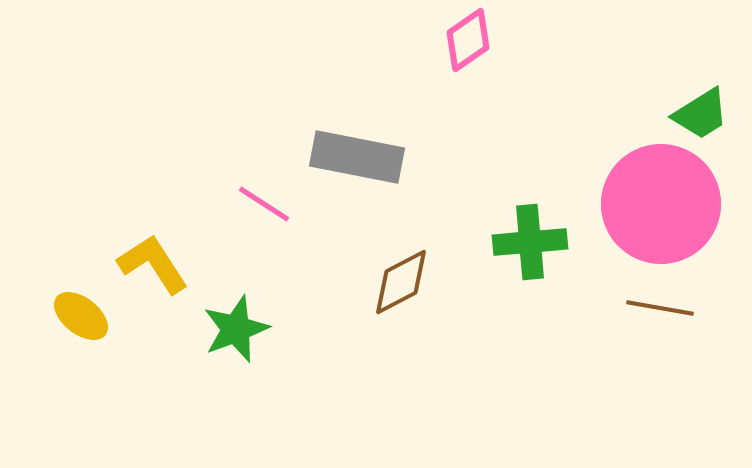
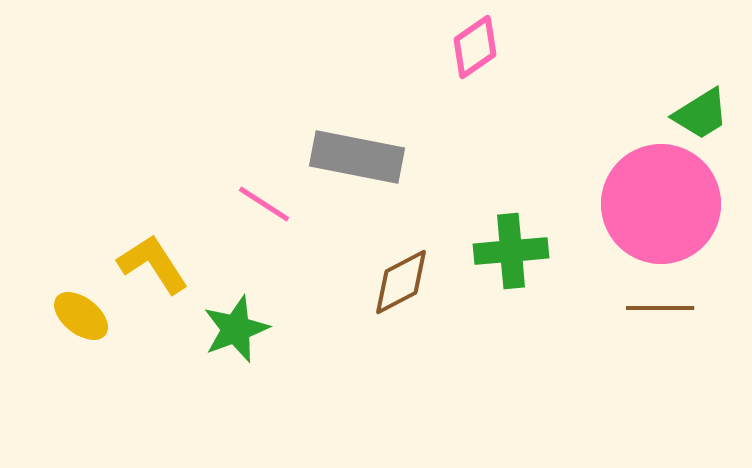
pink diamond: moved 7 px right, 7 px down
green cross: moved 19 px left, 9 px down
brown line: rotated 10 degrees counterclockwise
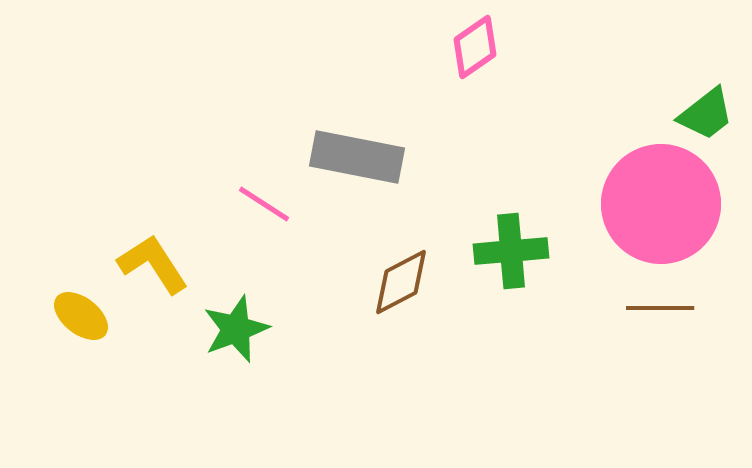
green trapezoid: moved 5 px right; rotated 6 degrees counterclockwise
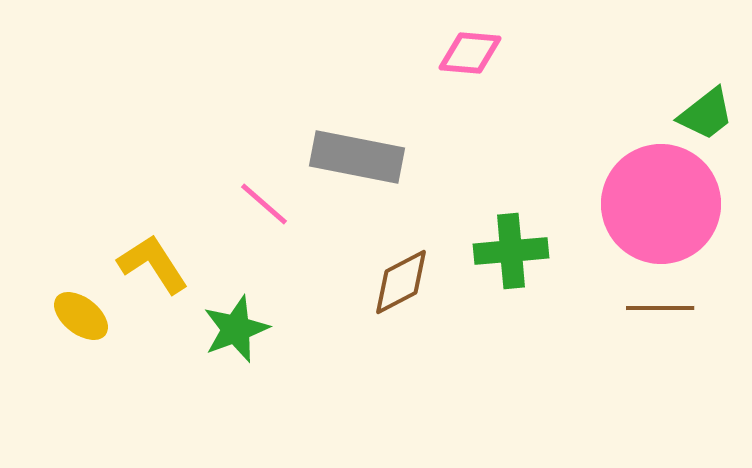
pink diamond: moved 5 px left, 6 px down; rotated 40 degrees clockwise
pink line: rotated 8 degrees clockwise
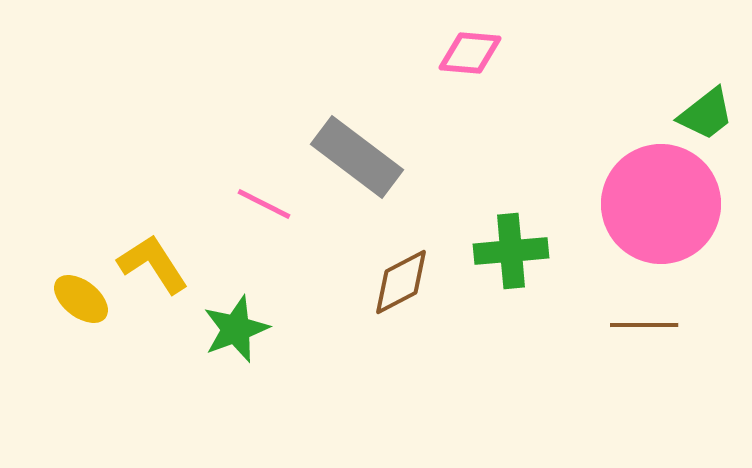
gray rectangle: rotated 26 degrees clockwise
pink line: rotated 14 degrees counterclockwise
brown line: moved 16 px left, 17 px down
yellow ellipse: moved 17 px up
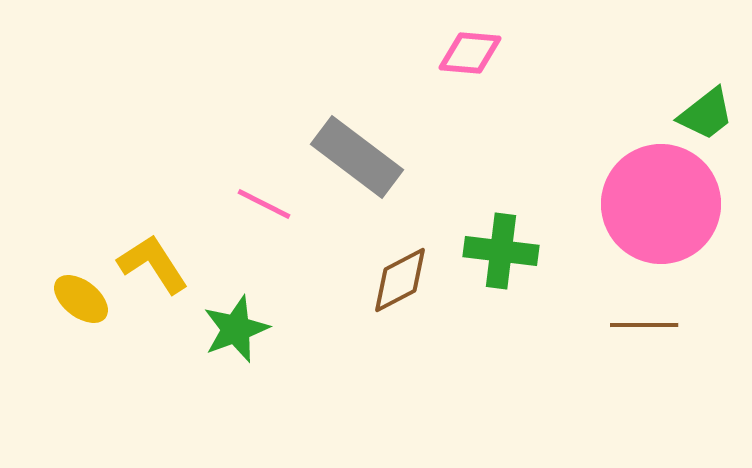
green cross: moved 10 px left; rotated 12 degrees clockwise
brown diamond: moved 1 px left, 2 px up
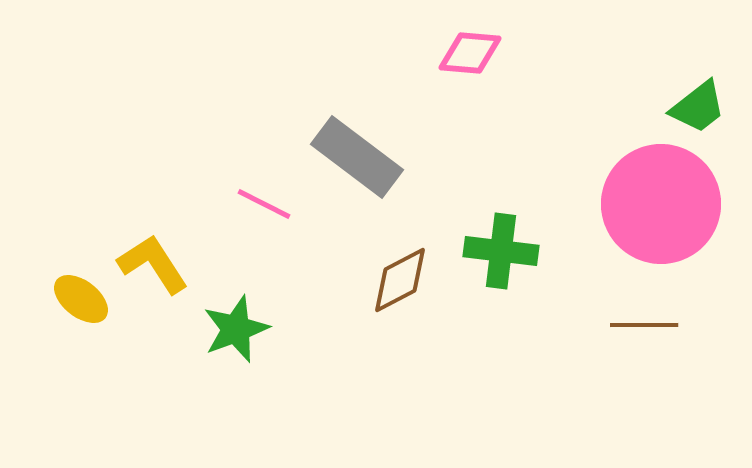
green trapezoid: moved 8 px left, 7 px up
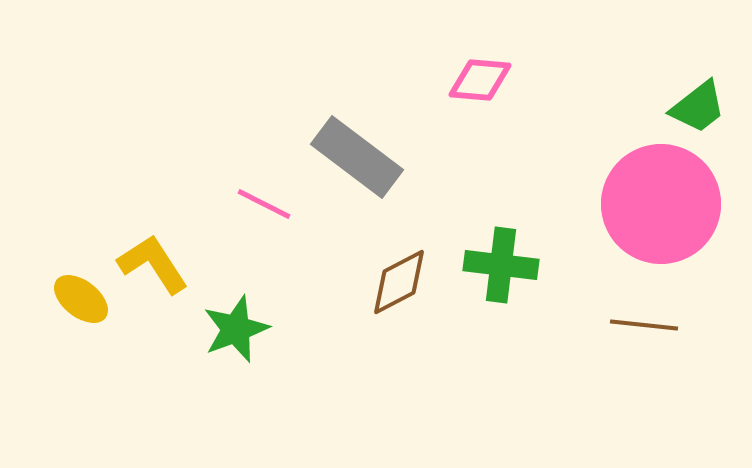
pink diamond: moved 10 px right, 27 px down
green cross: moved 14 px down
brown diamond: moved 1 px left, 2 px down
brown line: rotated 6 degrees clockwise
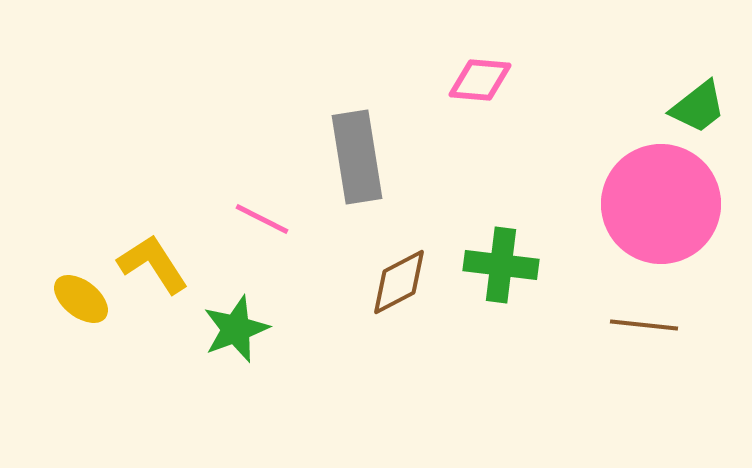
gray rectangle: rotated 44 degrees clockwise
pink line: moved 2 px left, 15 px down
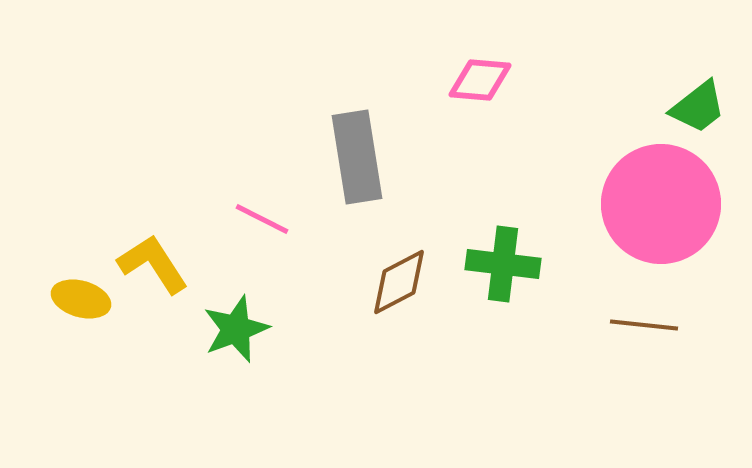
green cross: moved 2 px right, 1 px up
yellow ellipse: rotated 22 degrees counterclockwise
